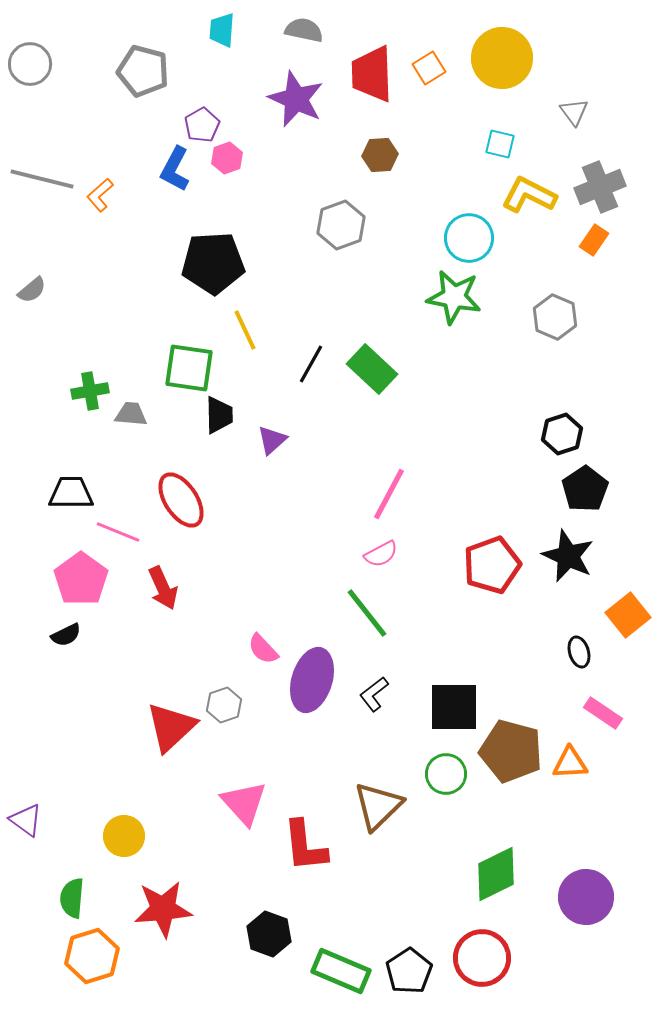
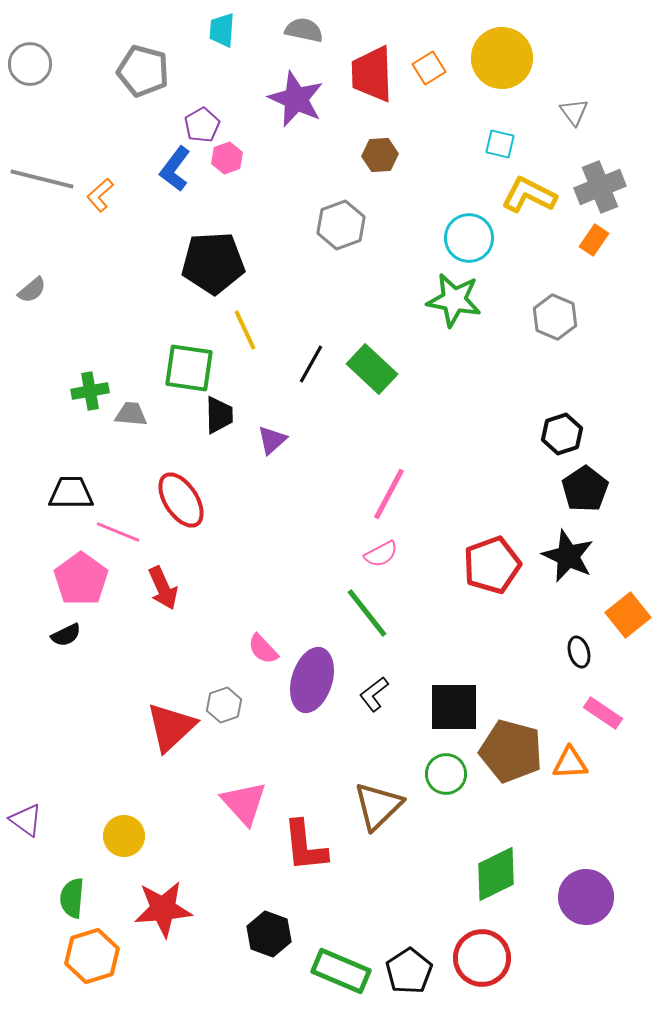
blue L-shape at (175, 169): rotated 9 degrees clockwise
green star at (454, 297): moved 3 px down
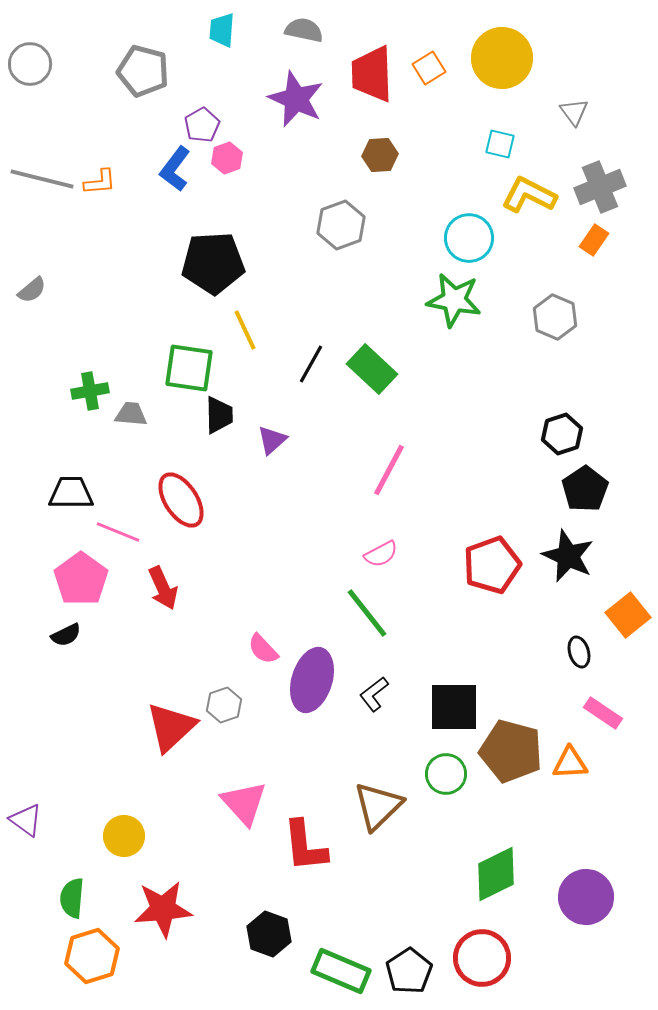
orange L-shape at (100, 195): moved 13 px up; rotated 144 degrees counterclockwise
pink line at (389, 494): moved 24 px up
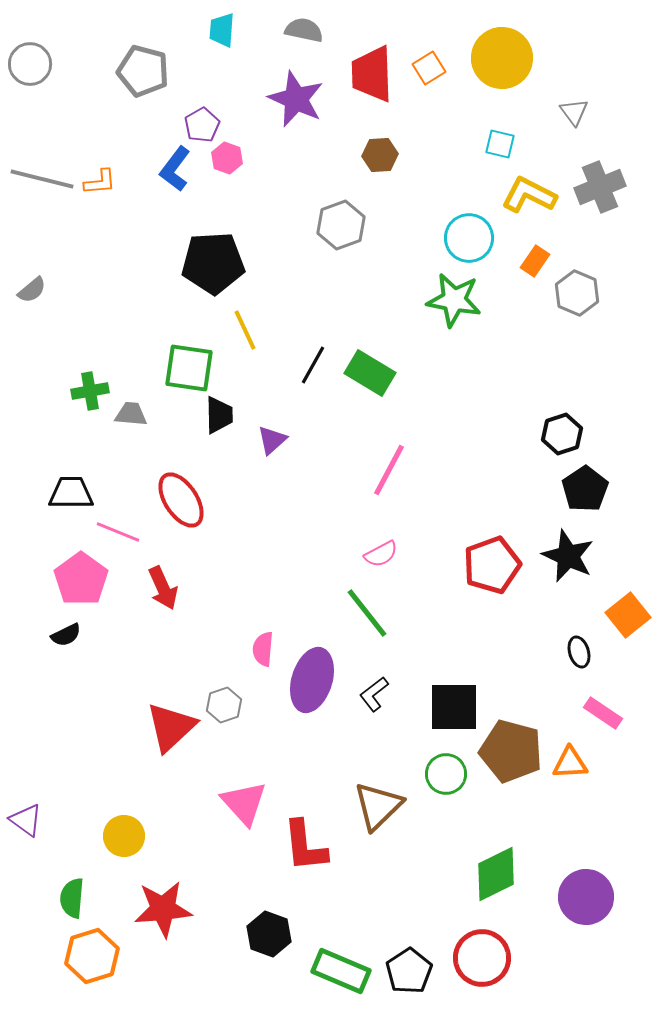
pink hexagon at (227, 158): rotated 20 degrees counterclockwise
orange rectangle at (594, 240): moved 59 px left, 21 px down
gray hexagon at (555, 317): moved 22 px right, 24 px up
black line at (311, 364): moved 2 px right, 1 px down
green rectangle at (372, 369): moved 2 px left, 4 px down; rotated 12 degrees counterclockwise
pink semicircle at (263, 649): rotated 48 degrees clockwise
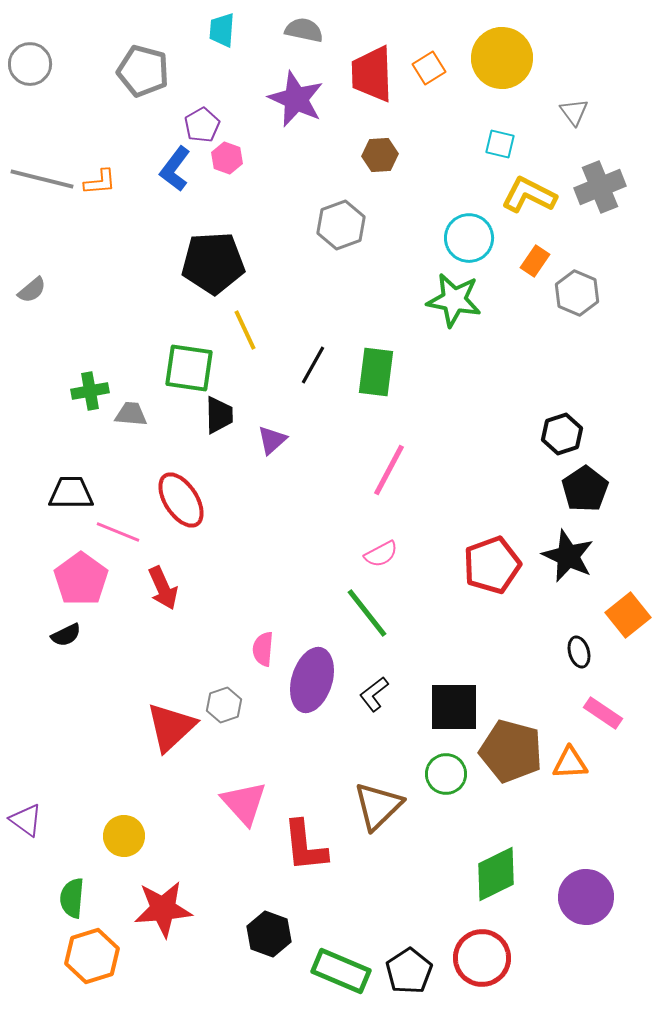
green rectangle at (370, 373): moved 6 px right, 1 px up; rotated 66 degrees clockwise
